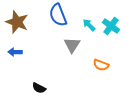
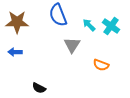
brown star: rotated 20 degrees counterclockwise
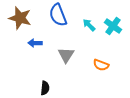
brown star: moved 3 px right, 4 px up; rotated 15 degrees clockwise
cyan cross: moved 2 px right
gray triangle: moved 6 px left, 10 px down
blue arrow: moved 20 px right, 9 px up
black semicircle: moved 6 px right; rotated 112 degrees counterclockwise
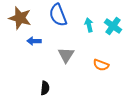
cyan arrow: rotated 32 degrees clockwise
blue arrow: moved 1 px left, 2 px up
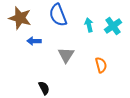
cyan cross: rotated 18 degrees clockwise
orange semicircle: rotated 126 degrees counterclockwise
black semicircle: moved 1 px left; rotated 32 degrees counterclockwise
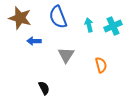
blue semicircle: moved 2 px down
cyan cross: rotated 12 degrees clockwise
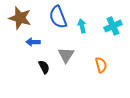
cyan arrow: moved 7 px left, 1 px down
blue arrow: moved 1 px left, 1 px down
black semicircle: moved 21 px up
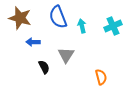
orange semicircle: moved 12 px down
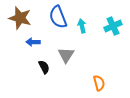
orange semicircle: moved 2 px left, 6 px down
